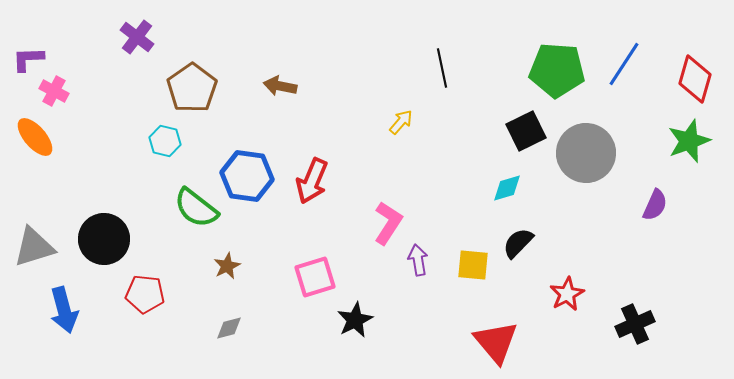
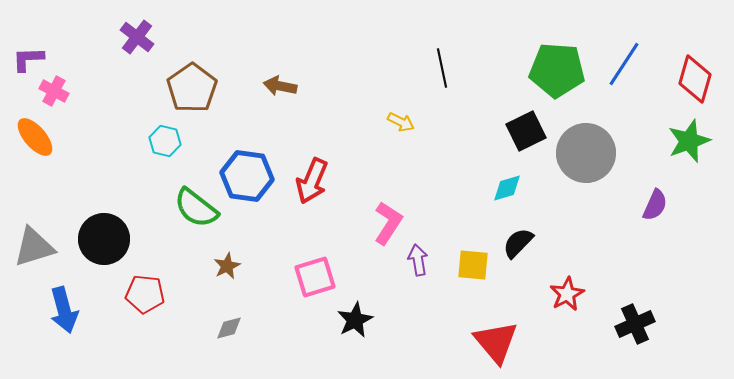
yellow arrow: rotated 76 degrees clockwise
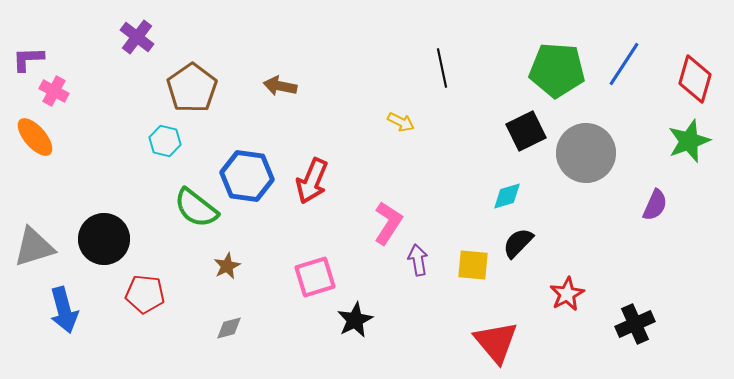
cyan diamond: moved 8 px down
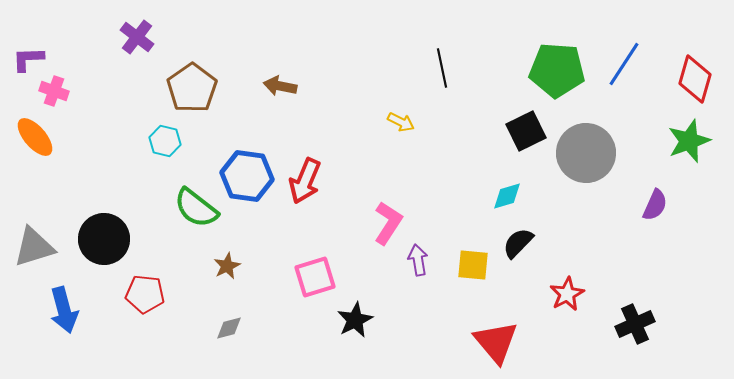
pink cross: rotated 8 degrees counterclockwise
red arrow: moved 7 px left
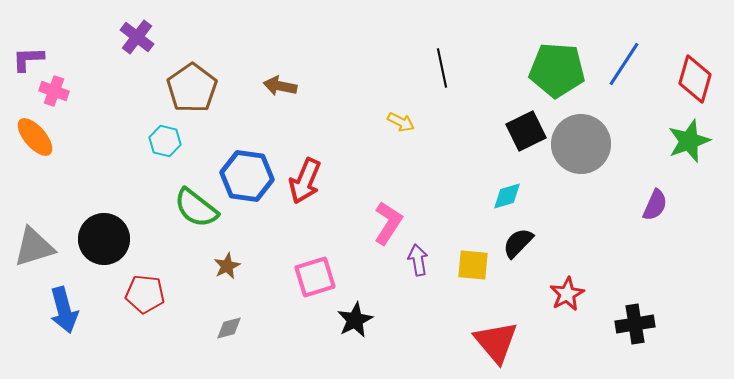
gray circle: moved 5 px left, 9 px up
black cross: rotated 15 degrees clockwise
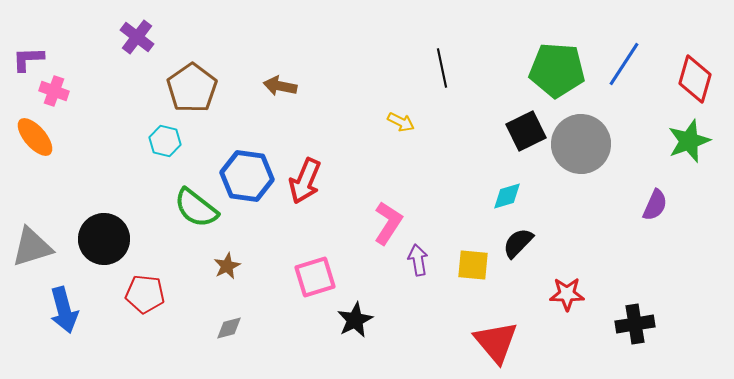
gray triangle: moved 2 px left
red star: rotated 28 degrees clockwise
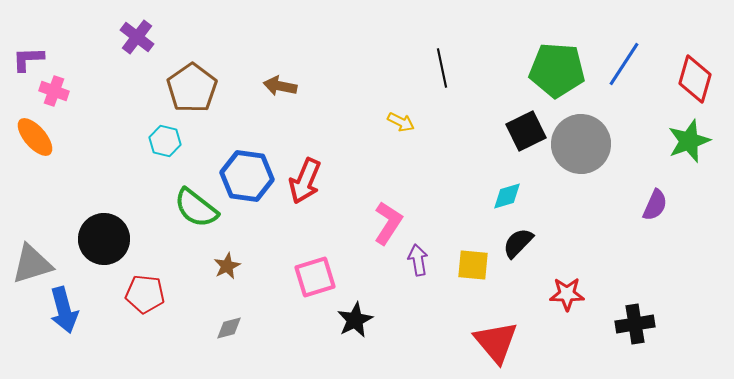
gray triangle: moved 17 px down
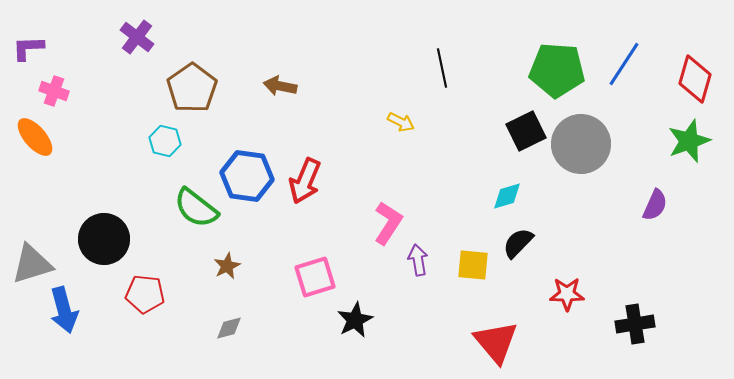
purple L-shape: moved 11 px up
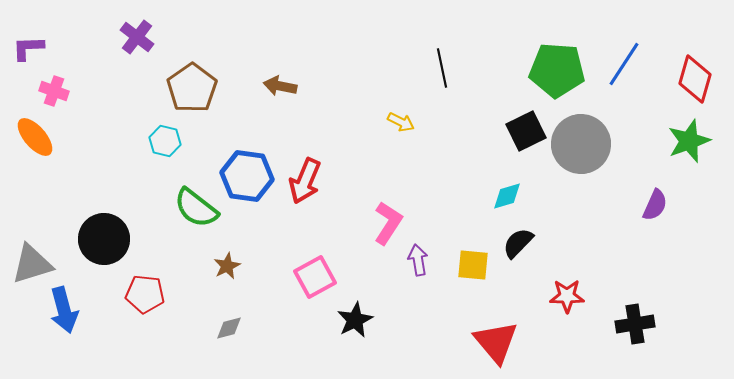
pink square: rotated 12 degrees counterclockwise
red star: moved 2 px down
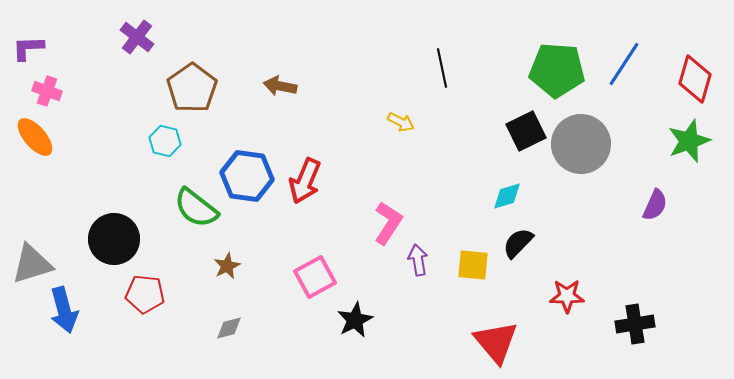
pink cross: moved 7 px left
black circle: moved 10 px right
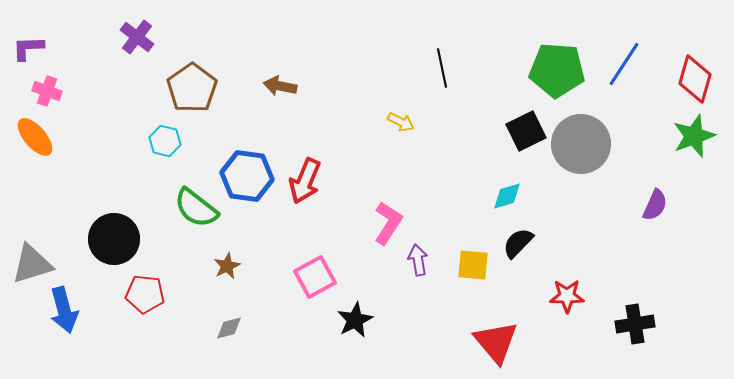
green star: moved 5 px right, 5 px up
